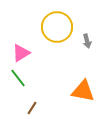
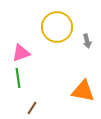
pink triangle: rotated 12 degrees clockwise
green line: rotated 30 degrees clockwise
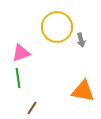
gray arrow: moved 6 px left, 1 px up
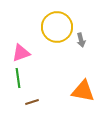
brown line: moved 6 px up; rotated 40 degrees clockwise
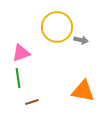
gray arrow: rotated 64 degrees counterclockwise
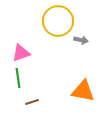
yellow circle: moved 1 px right, 6 px up
